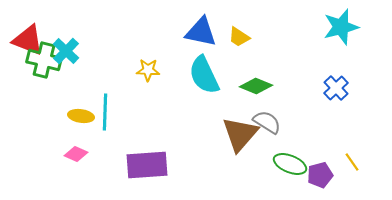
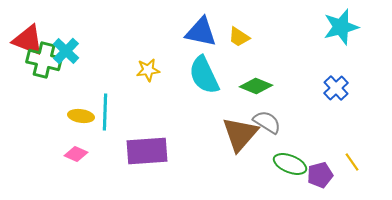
yellow star: rotated 10 degrees counterclockwise
purple rectangle: moved 14 px up
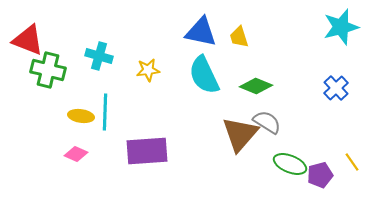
yellow trapezoid: rotated 40 degrees clockwise
cyan cross: moved 33 px right, 5 px down; rotated 28 degrees counterclockwise
green cross: moved 4 px right, 10 px down
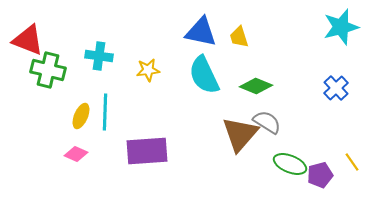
cyan cross: rotated 8 degrees counterclockwise
yellow ellipse: rotated 75 degrees counterclockwise
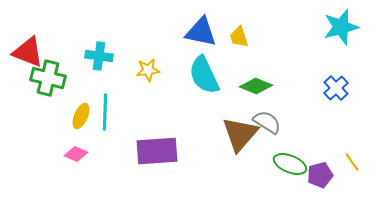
red triangle: moved 12 px down
green cross: moved 8 px down
purple rectangle: moved 10 px right
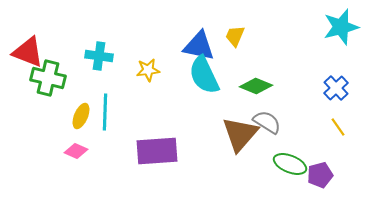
blue triangle: moved 2 px left, 14 px down
yellow trapezoid: moved 4 px left, 1 px up; rotated 40 degrees clockwise
pink diamond: moved 3 px up
yellow line: moved 14 px left, 35 px up
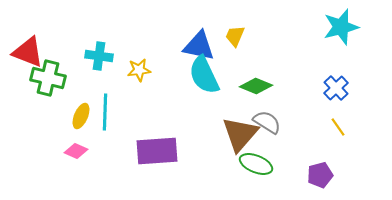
yellow star: moved 9 px left
green ellipse: moved 34 px left
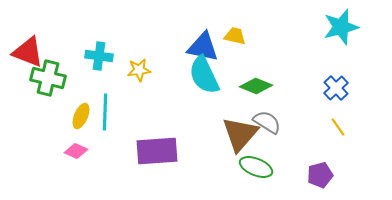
yellow trapezoid: rotated 80 degrees clockwise
blue triangle: moved 4 px right, 1 px down
green ellipse: moved 3 px down
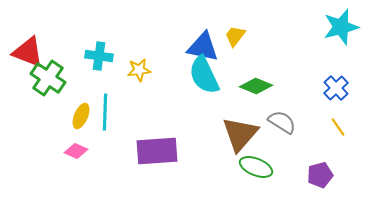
yellow trapezoid: rotated 65 degrees counterclockwise
green cross: rotated 20 degrees clockwise
gray semicircle: moved 15 px right
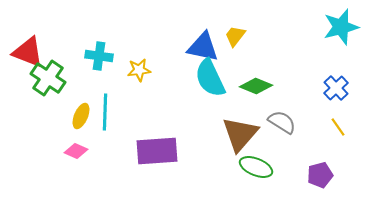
cyan semicircle: moved 6 px right, 3 px down
